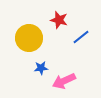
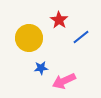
red star: rotated 18 degrees clockwise
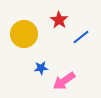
yellow circle: moved 5 px left, 4 px up
pink arrow: rotated 10 degrees counterclockwise
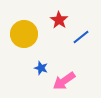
blue star: rotated 24 degrees clockwise
